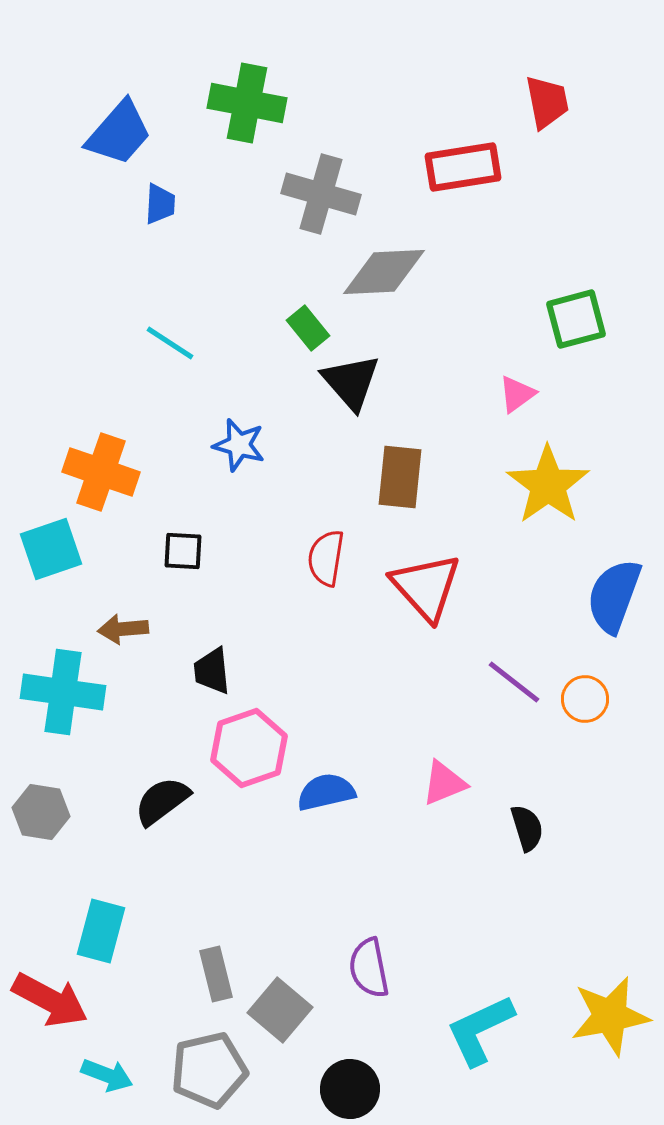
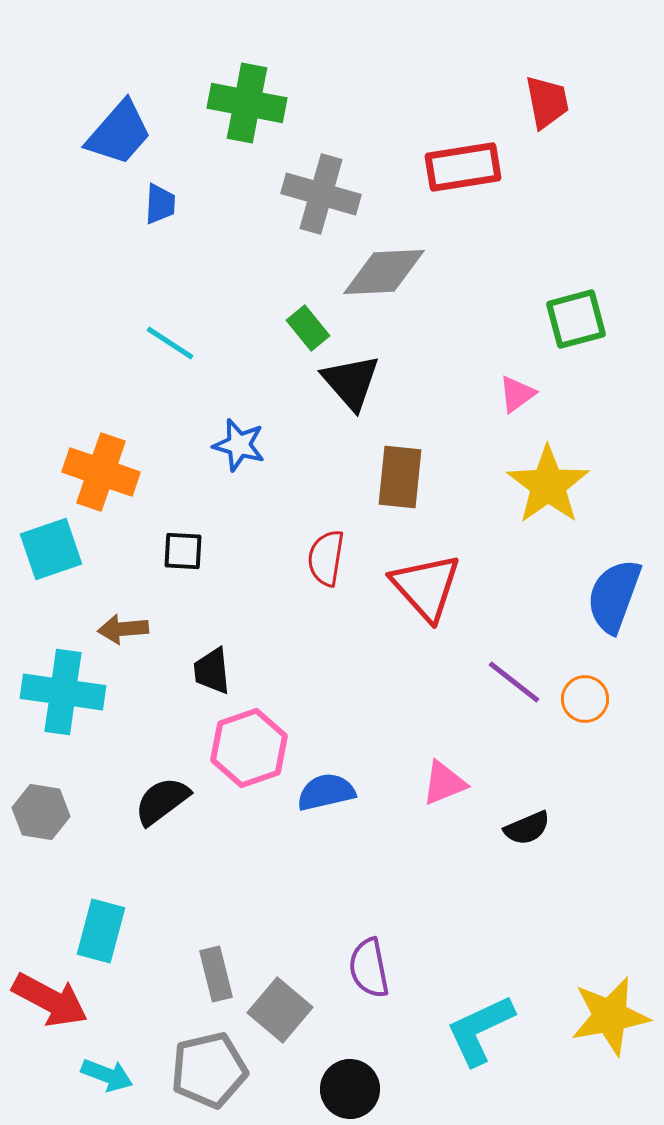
black semicircle at (527, 828): rotated 84 degrees clockwise
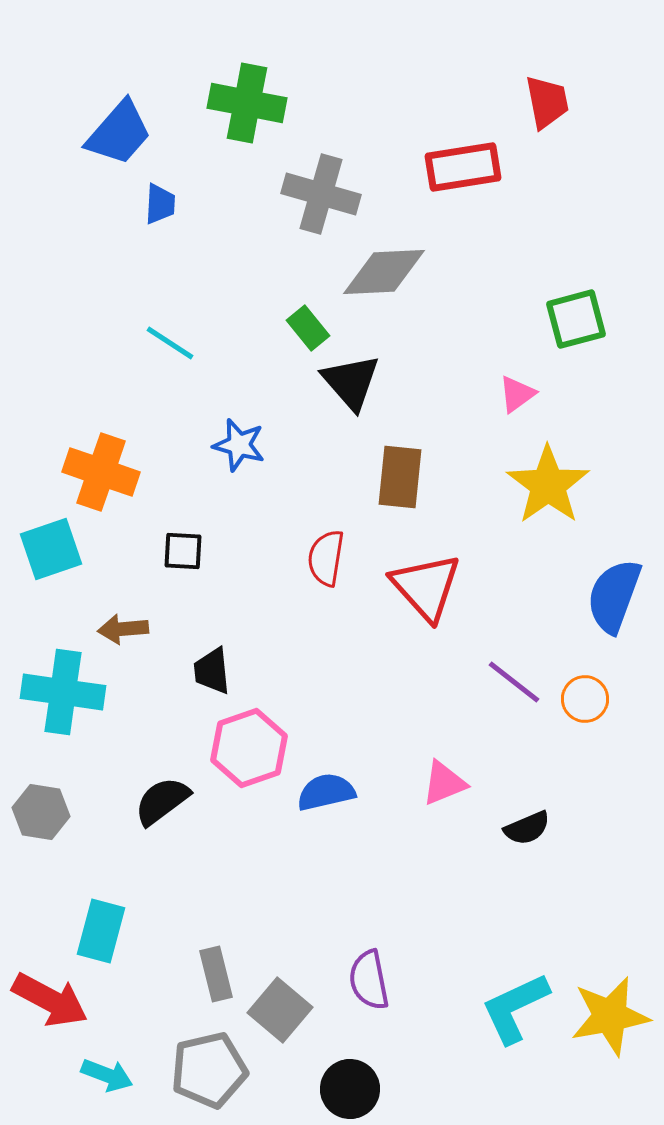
purple semicircle at (369, 968): moved 12 px down
cyan L-shape at (480, 1030): moved 35 px right, 22 px up
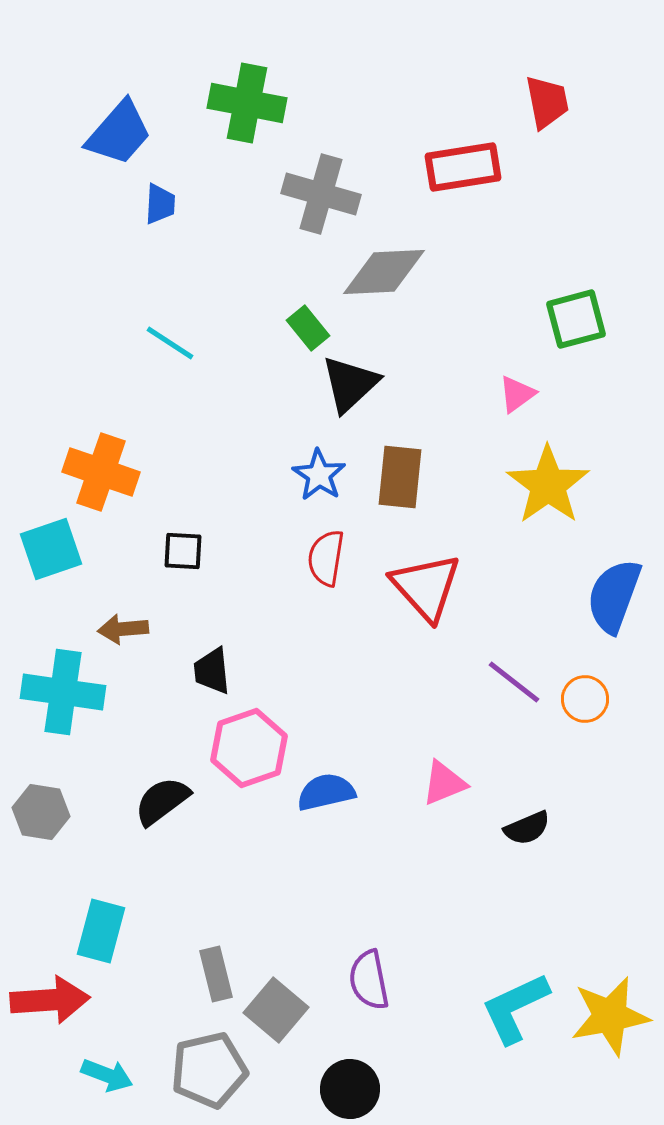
black triangle at (351, 382): moved 1 px left, 2 px down; rotated 28 degrees clockwise
blue star at (239, 445): moved 80 px right, 30 px down; rotated 18 degrees clockwise
red arrow at (50, 1000): rotated 32 degrees counterclockwise
gray square at (280, 1010): moved 4 px left
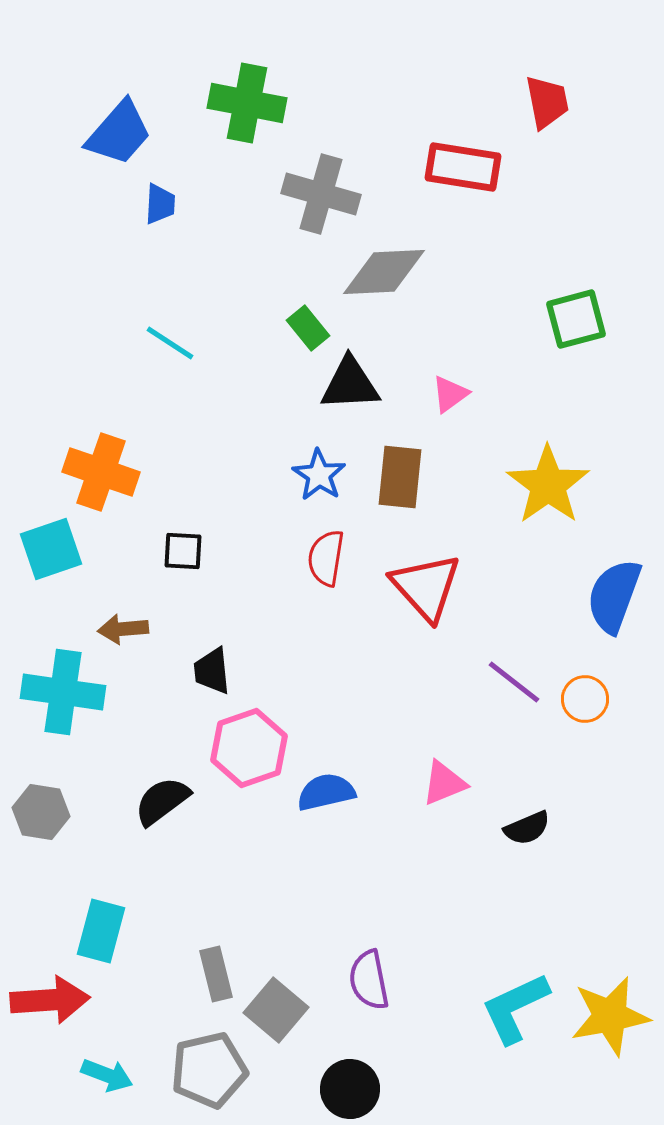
red rectangle at (463, 167): rotated 18 degrees clockwise
black triangle at (350, 384): rotated 40 degrees clockwise
pink triangle at (517, 394): moved 67 px left
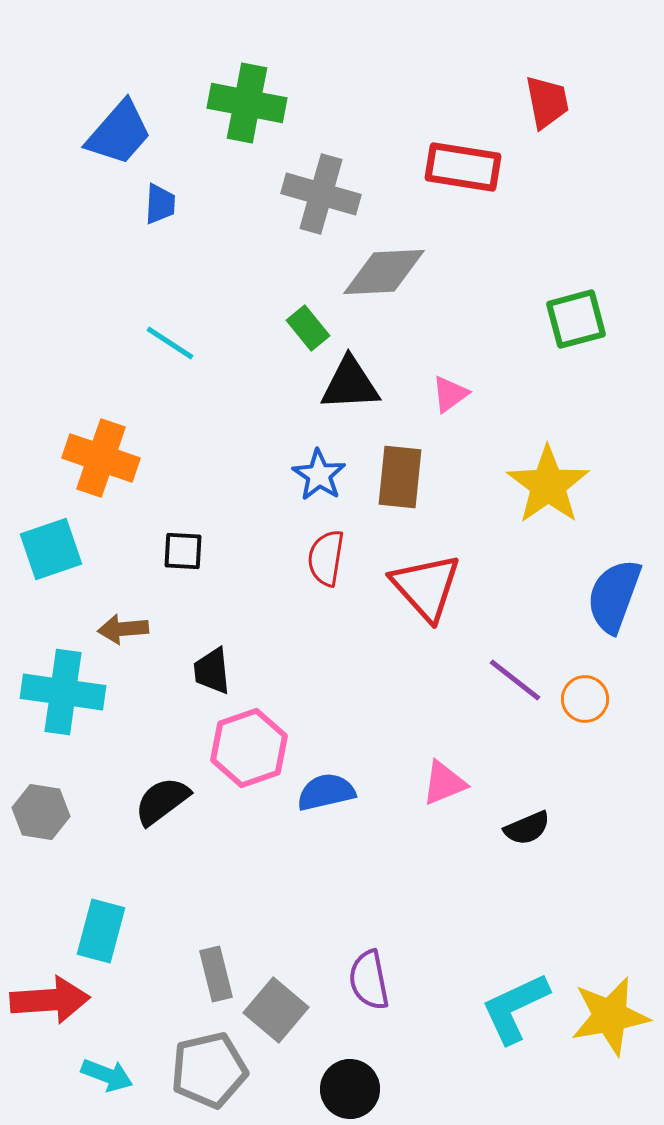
orange cross at (101, 472): moved 14 px up
purple line at (514, 682): moved 1 px right, 2 px up
